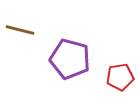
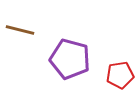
red pentagon: moved 2 px up
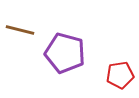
purple pentagon: moved 5 px left, 6 px up
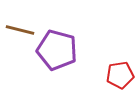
purple pentagon: moved 8 px left, 3 px up
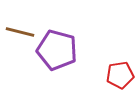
brown line: moved 2 px down
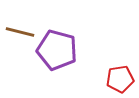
red pentagon: moved 4 px down
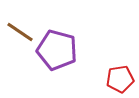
brown line: rotated 20 degrees clockwise
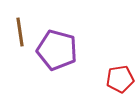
brown line: rotated 48 degrees clockwise
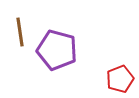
red pentagon: rotated 12 degrees counterclockwise
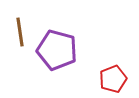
red pentagon: moved 7 px left
